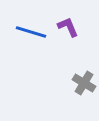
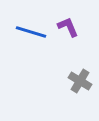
gray cross: moved 4 px left, 2 px up
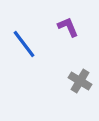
blue line: moved 7 px left, 12 px down; rotated 36 degrees clockwise
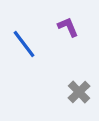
gray cross: moved 1 px left, 11 px down; rotated 15 degrees clockwise
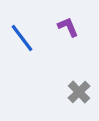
blue line: moved 2 px left, 6 px up
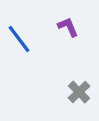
blue line: moved 3 px left, 1 px down
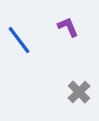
blue line: moved 1 px down
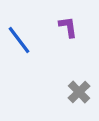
purple L-shape: rotated 15 degrees clockwise
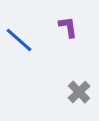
blue line: rotated 12 degrees counterclockwise
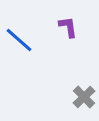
gray cross: moved 5 px right, 5 px down
